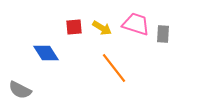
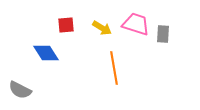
red square: moved 8 px left, 2 px up
orange line: rotated 28 degrees clockwise
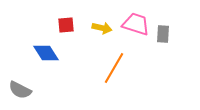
yellow arrow: rotated 18 degrees counterclockwise
orange line: rotated 40 degrees clockwise
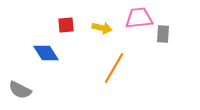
pink trapezoid: moved 3 px right, 6 px up; rotated 24 degrees counterclockwise
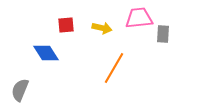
gray semicircle: rotated 85 degrees clockwise
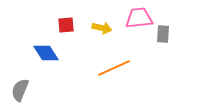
orange line: rotated 36 degrees clockwise
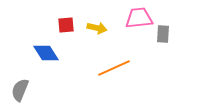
yellow arrow: moved 5 px left
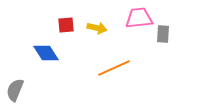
gray semicircle: moved 5 px left
